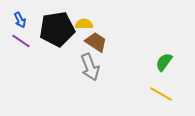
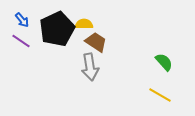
blue arrow: moved 2 px right; rotated 14 degrees counterclockwise
black pentagon: rotated 16 degrees counterclockwise
green semicircle: rotated 102 degrees clockwise
gray arrow: rotated 12 degrees clockwise
yellow line: moved 1 px left, 1 px down
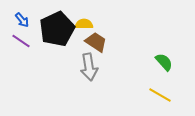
gray arrow: moved 1 px left
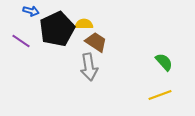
blue arrow: moved 9 px right, 9 px up; rotated 35 degrees counterclockwise
yellow line: rotated 50 degrees counterclockwise
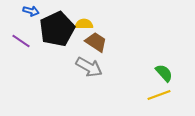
green semicircle: moved 11 px down
gray arrow: rotated 52 degrees counterclockwise
yellow line: moved 1 px left
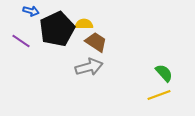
gray arrow: rotated 44 degrees counterclockwise
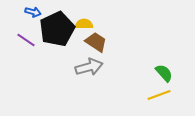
blue arrow: moved 2 px right, 1 px down
purple line: moved 5 px right, 1 px up
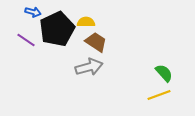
yellow semicircle: moved 2 px right, 2 px up
